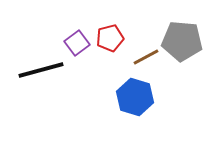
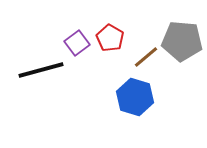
red pentagon: rotated 28 degrees counterclockwise
brown line: rotated 12 degrees counterclockwise
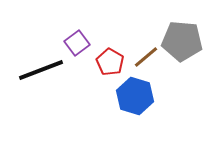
red pentagon: moved 24 px down
black line: rotated 6 degrees counterclockwise
blue hexagon: moved 1 px up
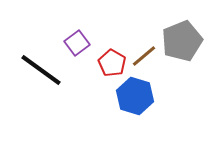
gray pentagon: rotated 27 degrees counterclockwise
brown line: moved 2 px left, 1 px up
red pentagon: moved 2 px right, 1 px down
black line: rotated 57 degrees clockwise
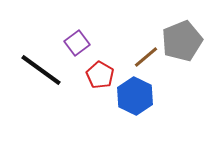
brown line: moved 2 px right, 1 px down
red pentagon: moved 12 px left, 12 px down
blue hexagon: rotated 9 degrees clockwise
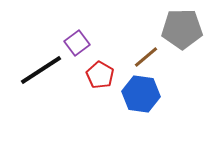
gray pentagon: moved 12 px up; rotated 21 degrees clockwise
black line: rotated 69 degrees counterclockwise
blue hexagon: moved 6 px right, 2 px up; rotated 18 degrees counterclockwise
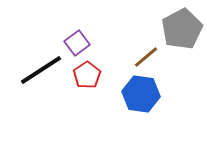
gray pentagon: rotated 27 degrees counterclockwise
red pentagon: moved 13 px left; rotated 8 degrees clockwise
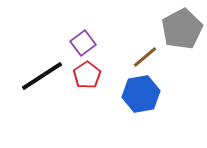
purple square: moved 6 px right
brown line: moved 1 px left
black line: moved 1 px right, 6 px down
blue hexagon: rotated 18 degrees counterclockwise
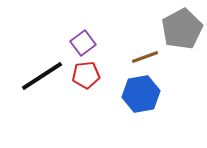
brown line: rotated 20 degrees clockwise
red pentagon: moved 1 px left; rotated 28 degrees clockwise
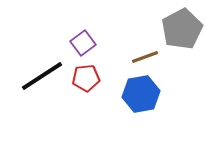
red pentagon: moved 3 px down
